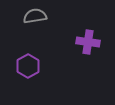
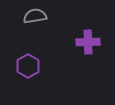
purple cross: rotated 10 degrees counterclockwise
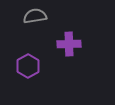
purple cross: moved 19 px left, 2 px down
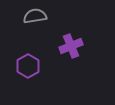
purple cross: moved 2 px right, 2 px down; rotated 20 degrees counterclockwise
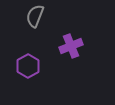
gray semicircle: rotated 60 degrees counterclockwise
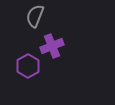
purple cross: moved 19 px left
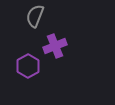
purple cross: moved 3 px right
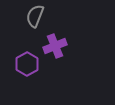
purple hexagon: moved 1 px left, 2 px up
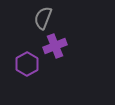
gray semicircle: moved 8 px right, 2 px down
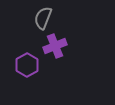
purple hexagon: moved 1 px down
